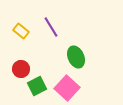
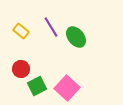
green ellipse: moved 20 px up; rotated 15 degrees counterclockwise
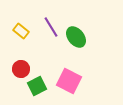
pink square: moved 2 px right, 7 px up; rotated 15 degrees counterclockwise
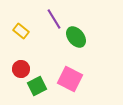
purple line: moved 3 px right, 8 px up
pink square: moved 1 px right, 2 px up
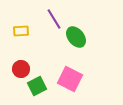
yellow rectangle: rotated 42 degrees counterclockwise
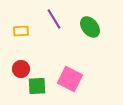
green ellipse: moved 14 px right, 10 px up
green square: rotated 24 degrees clockwise
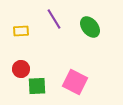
pink square: moved 5 px right, 3 px down
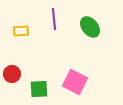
purple line: rotated 25 degrees clockwise
red circle: moved 9 px left, 5 px down
green square: moved 2 px right, 3 px down
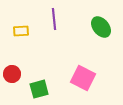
green ellipse: moved 11 px right
pink square: moved 8 px right, 4 px up
green square: rotated 12 degrees counterclockwise
